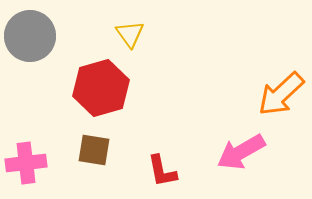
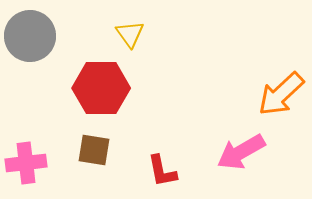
red hexagon: rotated 16 degrees clockwise
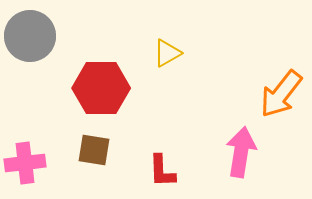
yellow triangle: moved 37 px right, 19 px down; rotated 36 degrees clockwise
orange arrow: rotated 9 degrees counterclockwise
pink arrow: rotated 129 degrees clockwise
pink cross: moved 1 px left
red L-shape: rotated 9 degrees clockwise
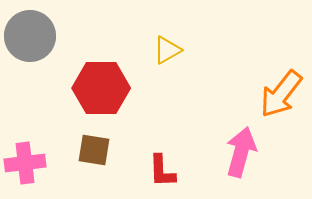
yellow triangle: moved 3 px up
pink arrow: rotated 6 degrees clockwise
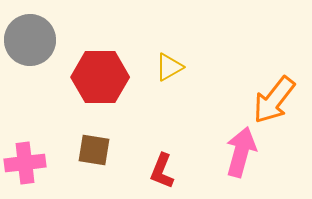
gray circle: moved 4 px down
yellow triangle: moved 2 px right, 17 px down
red hexagon: moved 1 px left, 11 px up
orange arrow: moved 7 px left, 6 px down
red L-shape: rotated 24 degrees clockwise
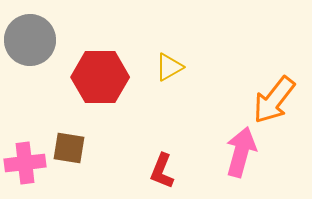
brown square: moved 25 px left, 2 px up
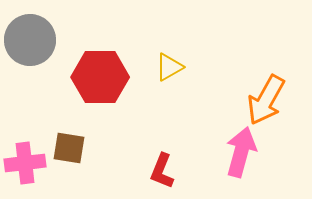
orange arrow: moved 8 px left; rotated 9 degrees counterclockwise
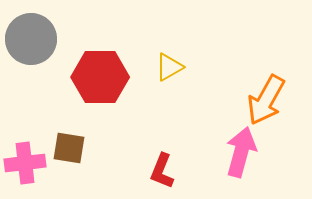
gray circle: moved 1 px right, 1 px up
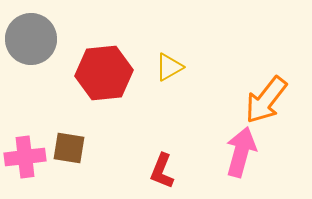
red hexagon: moved 4 px right, 4 px up; rotated 6 degrees counterclockwise
orange arrow: rotated 9 degrees clockwise
pink cross: moved 6 px up
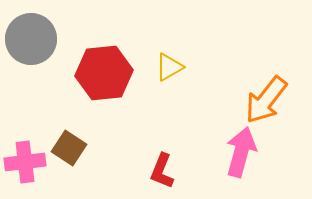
brown square: rotated 24 degrees clockwise
pink cross: moved 5 px down
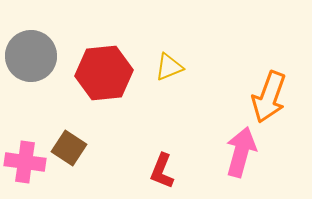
gray circle: moved 17 px down
yellow triangle: rotated 8 degrees clockwise
orange arrow: moved 3 px right, 3 px up; rotated 18 degrees counterclockwise
pink cross: rotated 15 degrees clockwise
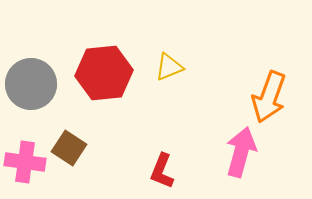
gray circle: moved 28 px down
